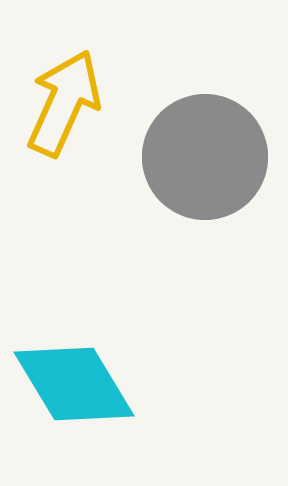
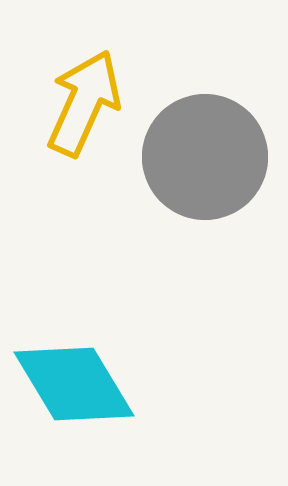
yellow arrow: moved 20 px right
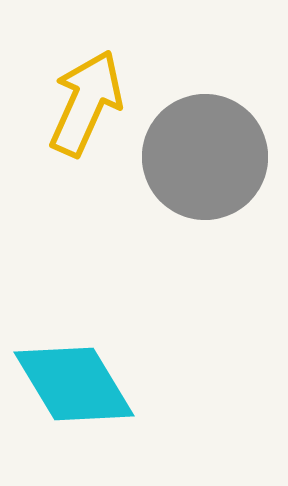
yellow arrow: moved 2 px right
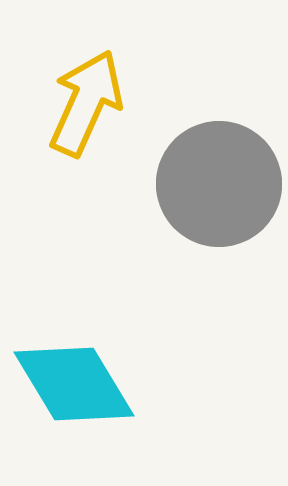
gray circle: moved 14 px right, 27 px down
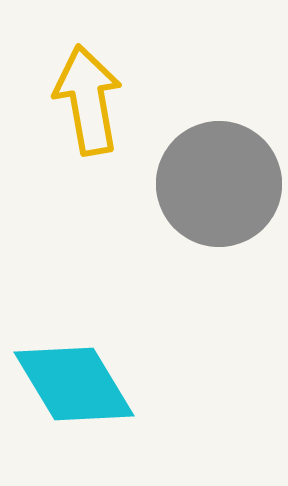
yellow arrow: moved 2 px right, 3 px up; rotated 34 degrees counterclockwise
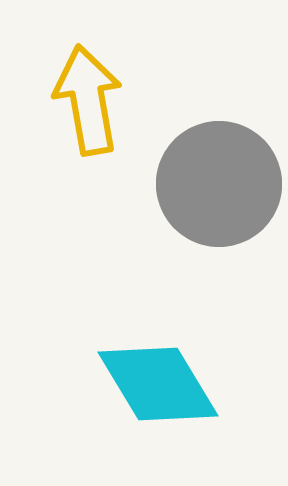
cyan diamond: moved 84 px right
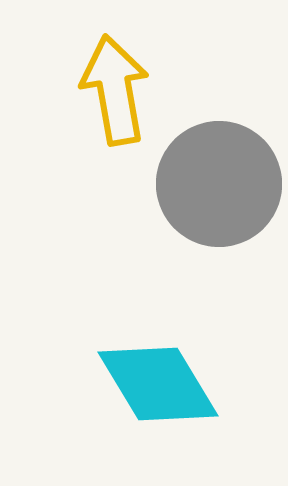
yellow arrow: moved 27 px right, 10 px up
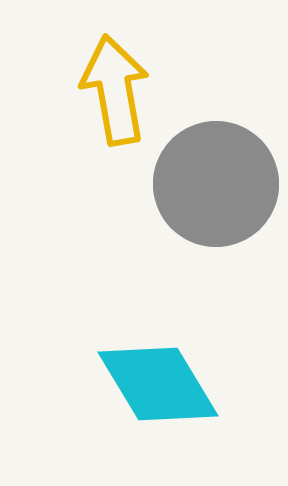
gray circle: moved 3 px left
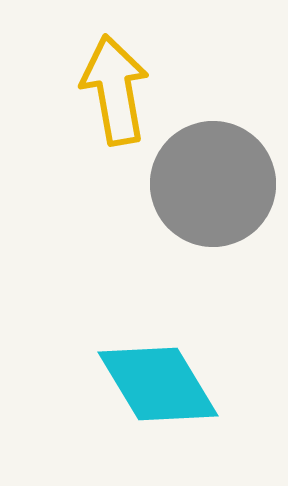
gray circle: moved 3 px left
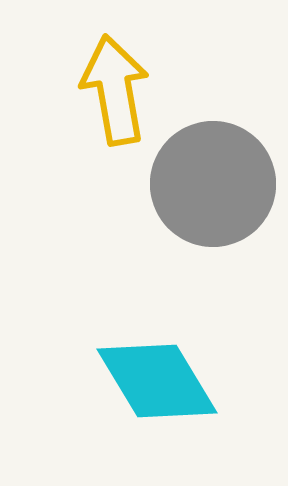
cyan diamond: moved 1 px left, 3 px up
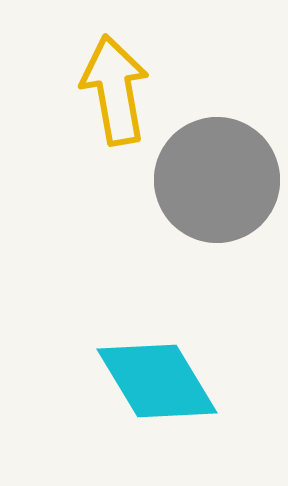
gray circle: moved 4 px right, 4 px up
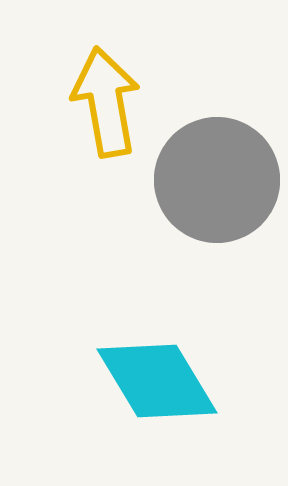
yellow arrow: moved 9 px left, 12 px down
